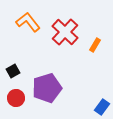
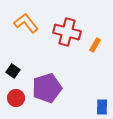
orange L-shape: moved 2 px left, 1 px down
red cross: moved 2 px right; rotated 28 degrees counterclockwise
black square: rotated 24 degrees counterclockwise
blue rectangle: rotated 35 degrees counterclockwise
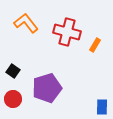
red circle: moved 3 px left, 1 px down
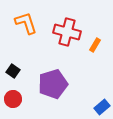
orange L-shape: rotated 20 degrees clockwise
purple pentagon: moved 6 px right, 4 px up
blue rectangle: rotated 49 degrees clockwise
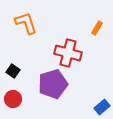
red cross: moved 1 px right, 21 px down
orange rectangle: moved 2 px right, 17 px up
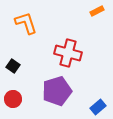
orange rectangle: moved 17 px up; rotated 32 degrees clockwise
black square: moved 5 px up
purple pentagon: moved 4 px right, 7 px down
blue rectangle: moved 4 px left
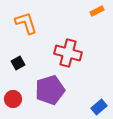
black square: moved 5 px right, 3 px up; rotated 24 degrees clockwise
purple pentagon: moved 7 px left, 1 px up
blue rectangle: moved 1 px right
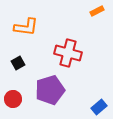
orange L-shape: moved 4 px down; rotated 115 degrees clockwise
